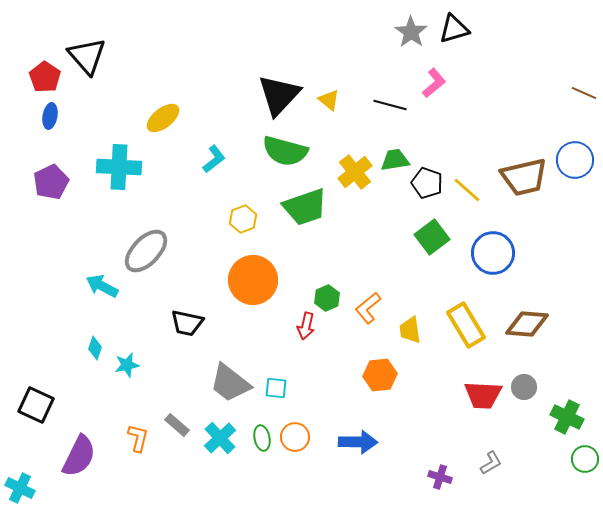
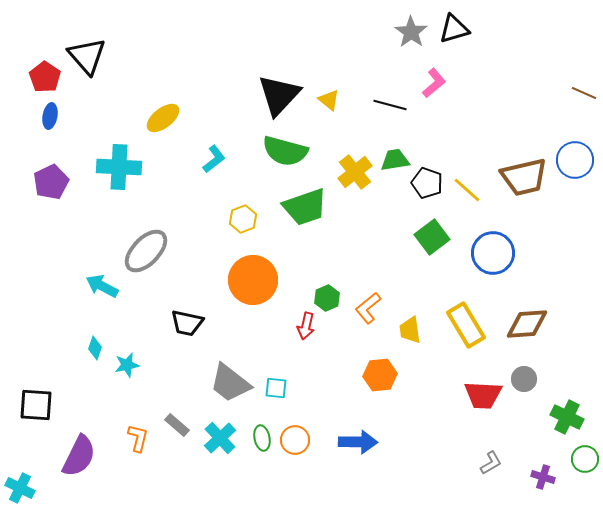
brown diamond at (527, 324): rotated 9 degrees counterclockwise
gray circle at (524, 387): moved 8 px up
black square at (36, 405): rotated 21 degrees counterclockwise
orange circle at (295, 437): moved 3 px down
purple cross at (440, 477): moved 103 px right
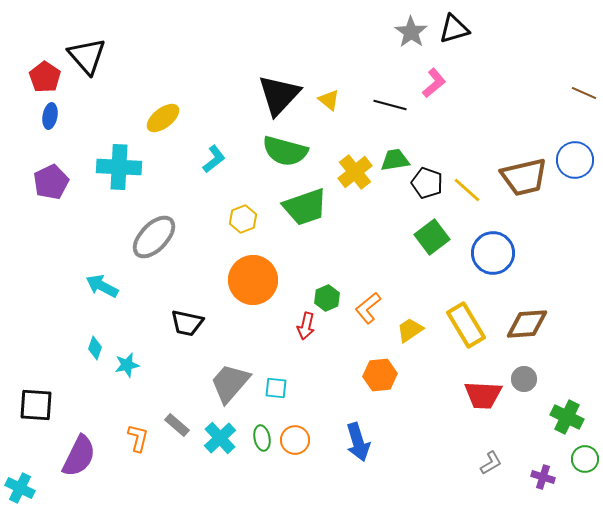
gray ellipse at (146, 251): moved 8 px right, 14 px up
yellow trapezoid at (410, 330): rotated 64 degrees clockwise
gray trapezoid at (230, 383): rotated 93 degrees clockwise
blue arrow at (358, 442): rotated 72 degrees clockwise
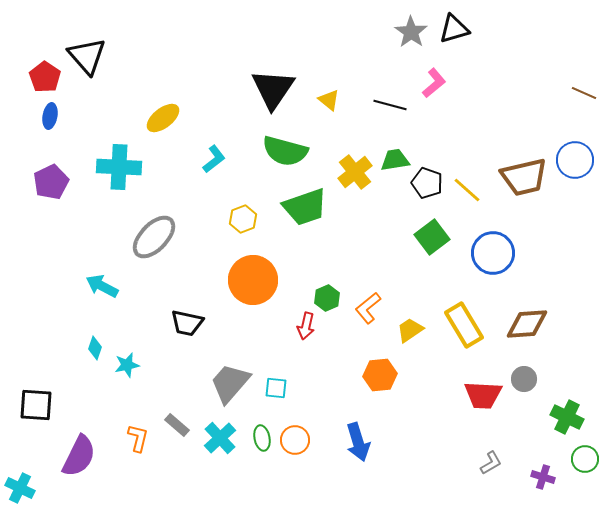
black triangle at (279, 95): moved 6 px left, 6 px up; rotated 9 degrees counterclockwise
yellow rectangle at (466, 325): moved 2 px left
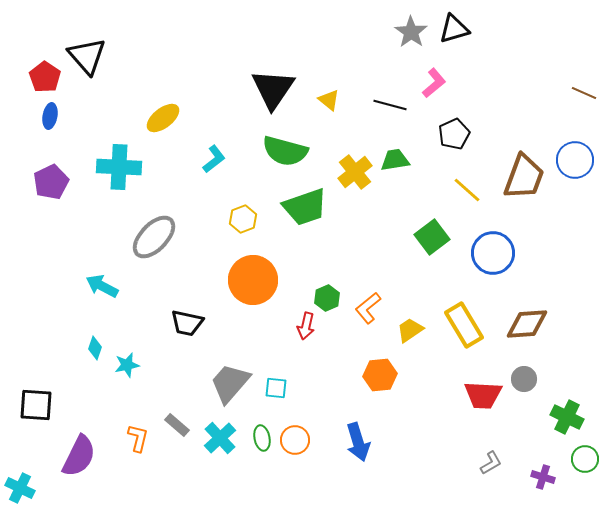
brown trapezoid at (524, 177): rotated 57 degrees counterclockwise
black pentagon at (427, 183): moved 27 px right, 49 px up; rotated 28 degrees clockwise
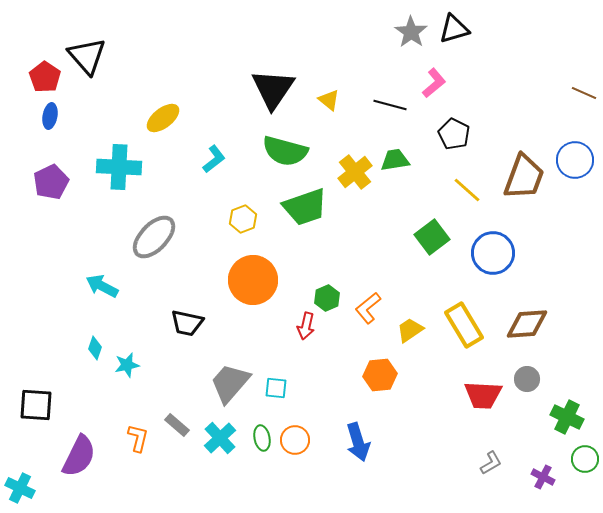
black pentagon at (454, 134): rotated 20 degrees counterclockwise
gray circle at (524, 379): moved 3 px right
purple cross at (543, 477): rotated 10 degrees clockwise
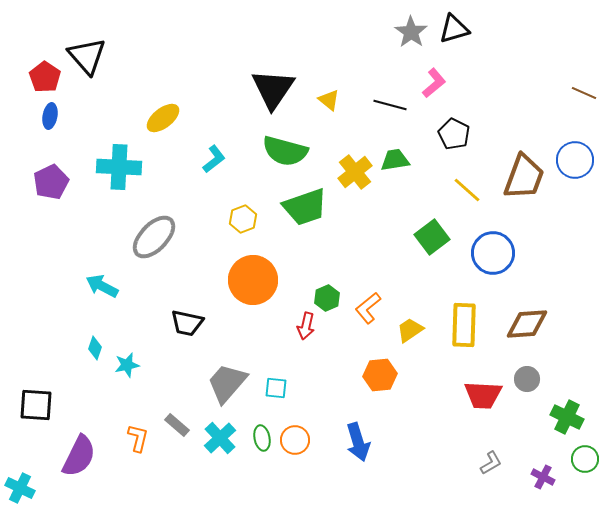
yellow rectangle at (464, 325): rotated 33 degrees clockwise
gray trapezoid at (230, 383): moved 3 px left
